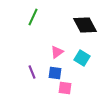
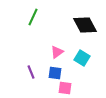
purple line: moved 1 px left
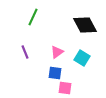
purple line: moved 6 px left, 20 px up
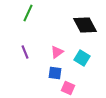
green line: moved 5 px left, 4 px up
pink square: moved 3 px right; rotated 16 degrees clockwise
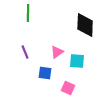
green line: rotated 24 degrees counterclockwise
black diamond: rotated 30 degrees clockwise
cyan square: moved 5 px left, 3 px down; rotated 28 degrees counterclockwise
blue square: moved 10 px left
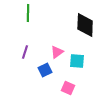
purple line: rotated 40 degrees clockwise
blue square: moved 3 px up; rotated 32 degrees counterclockwise
